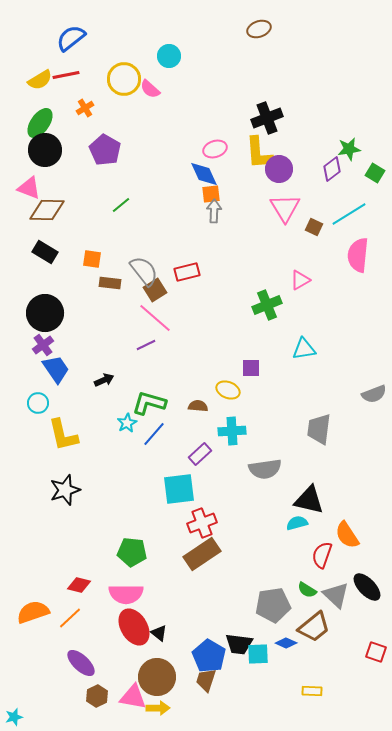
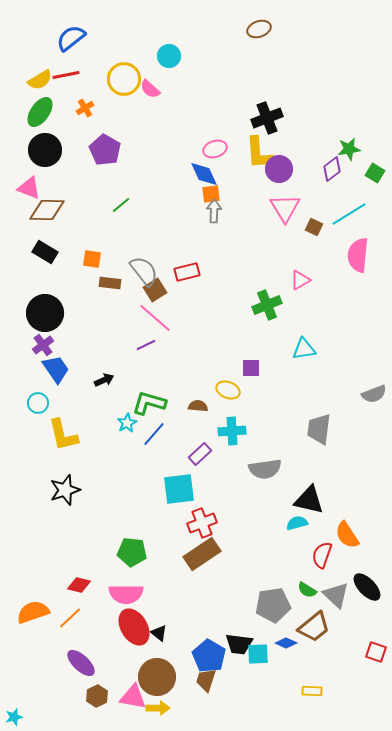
green ellipse at (40, 123): moved 11 px up
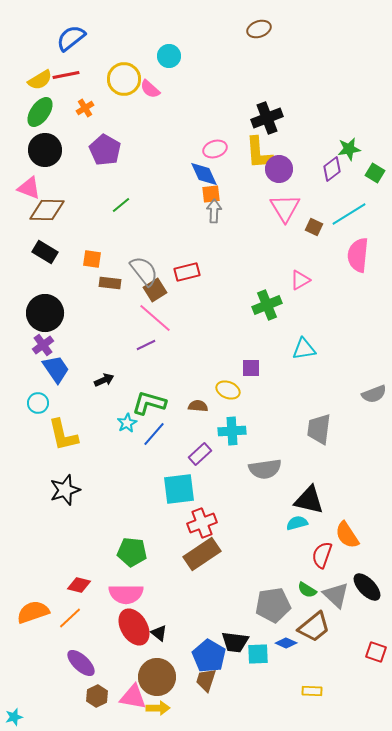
black trapezoid at (239, 644): moved 4 px left, 2 px up
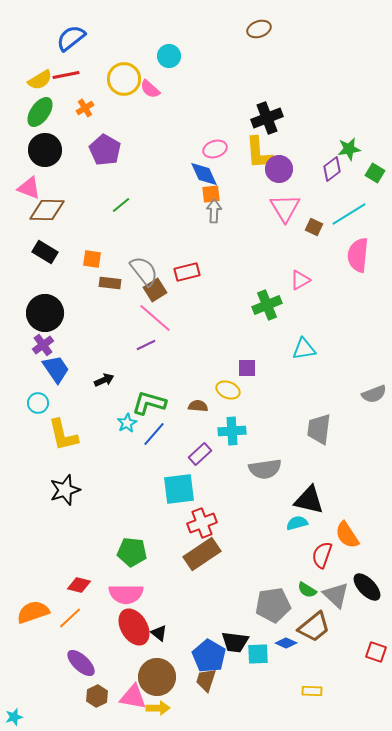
purple square at (251, 368): moved 4 px left
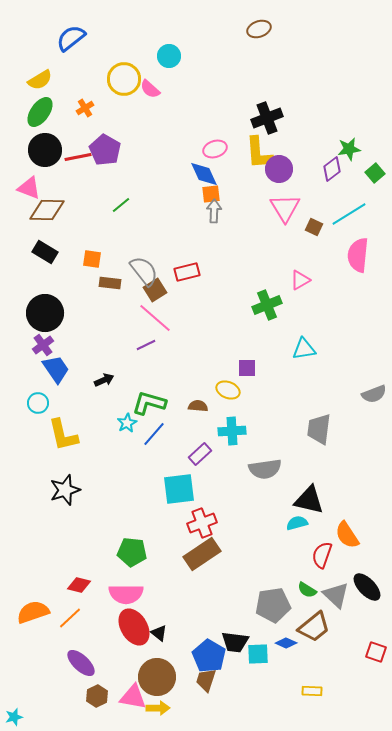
red line at (66, 75): moved 12 px right, 82 px down
green square at (375, 173): rotated 18 degrees clockwise
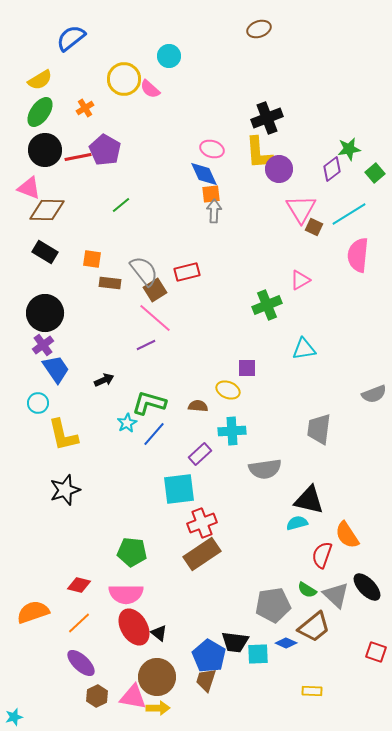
pink ellipse at (215, 149): moved 3 px left; rotated 35 degrees clockwise
pink triangle at (285, 208): moved 16 px right, 1 px down
orange line at (70, 618): moved 9 px right, 5 px down
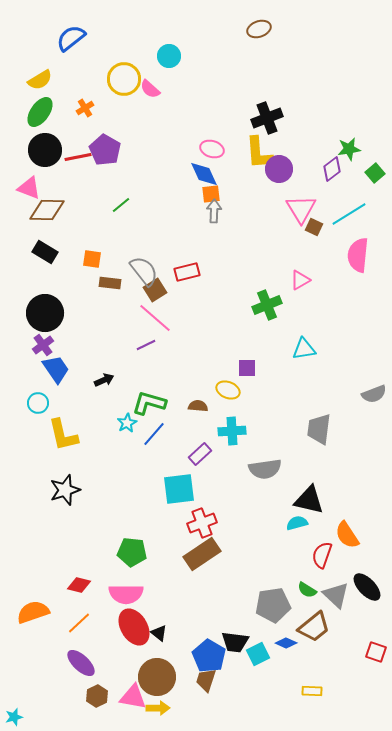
cyan square at (258, 654): rotated 25 degrees counterclockwise
